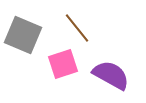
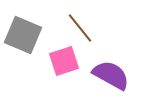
brown line: moved 3 px right
pink square: moved 1 px right, 3 px up
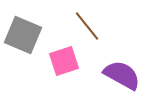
brown line: moved 7 px right, 2 px up
purple semicircle: moved 11 px right
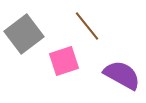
gray square: moved 1 px right, 1 px up; rotated 30 degrees clockwise
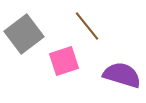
purple semicircle: rotated 12 degrees counterclockwise
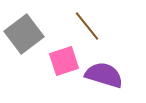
purple semicircle: moved 18 px left
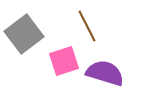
brown line: rotated 12 degrees clockwise
purple semicircle: moved 1 px right, 2 px up
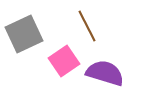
gray square: rotated 12 degrees clockwise
pink square: rotated 16 degrees counterclockwise
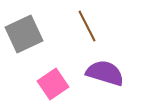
pink square: moved 11 px left, 23 px down
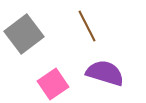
gray square: rotated 12 degrees counterclockwise
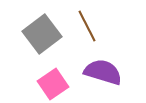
gray square: moved 18 px right
purple semicircle: moved 2 px left, 1 px up
